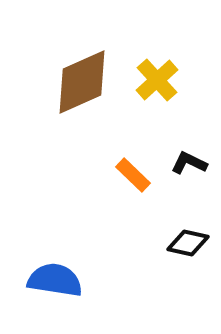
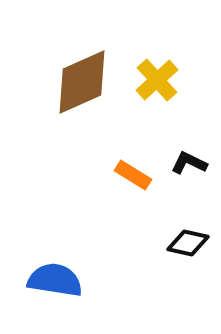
orange rectangle: rotated 12 degrees counterclockwise
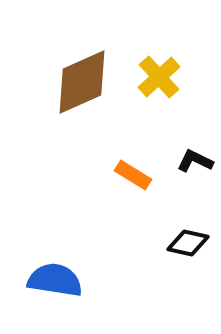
yellow cross: moved 2 px right, 3 px up
black L-shape: moved 6 px right, 2 px up
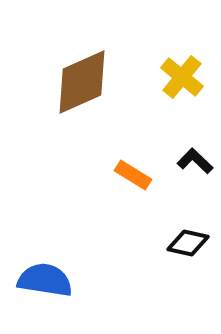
yellow cross: moved 23 px right; rotated 9 degrees counterclockwise
black L-shape: rotated 18 degrees clockwise
blue semicircle: moved 10 px left
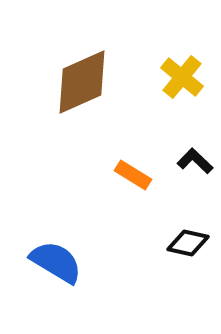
blue semicircle: moved 11 px right, 18 px up; rotated 22 degrees clockwise
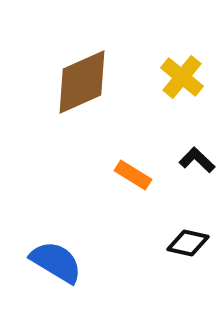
black L-shape: moved 2 px right, 1 px up
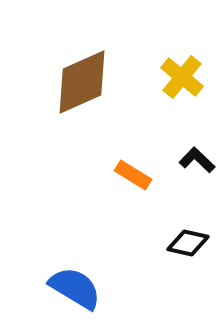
blue semicircle: moved 19 px right, 26 px down
